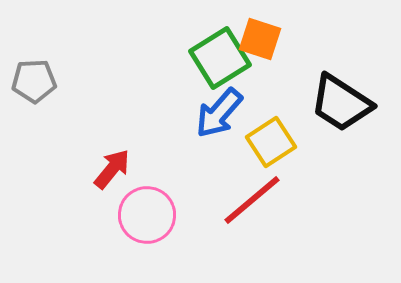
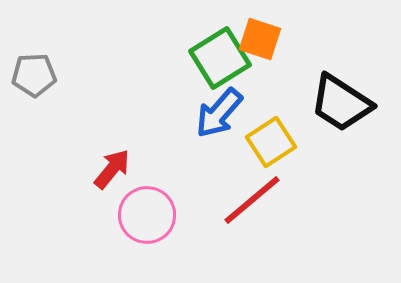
gray pentagon: moved 6 px up
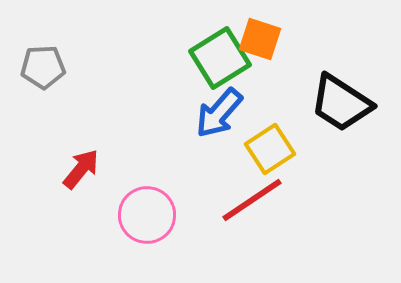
gray pentagon: moved 9 px right, 8 px up
yellow square: moved 1 px left, 7 px down
red arrow: moved 31 px left
red line: rotated 6 degrees clockwise
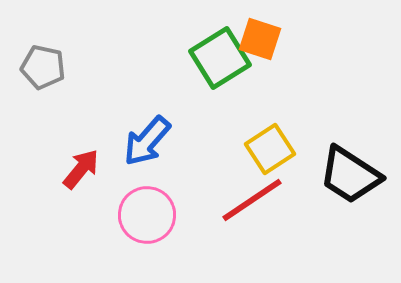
gray pentagon: rotated 15 degrees clockwise
black trapezoid: moved 9 px right, 72 px down
blue arrow: moved 72 px left, 28 px down
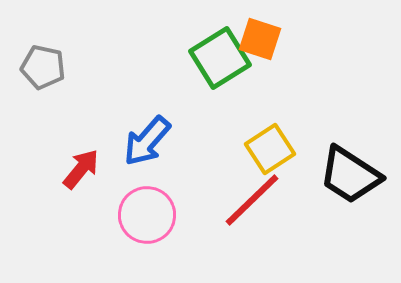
red line: rotated 10 degrees counterclockwise
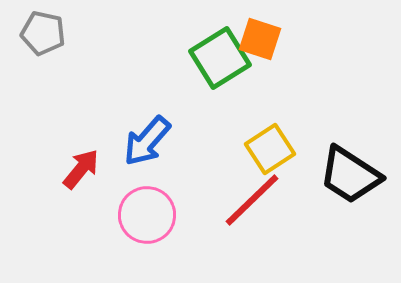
gray pentagon: moved 34 px up
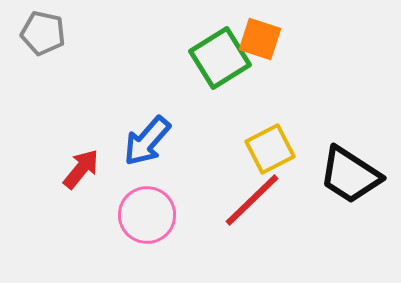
yellow square: rotated 6 degrees clockwise
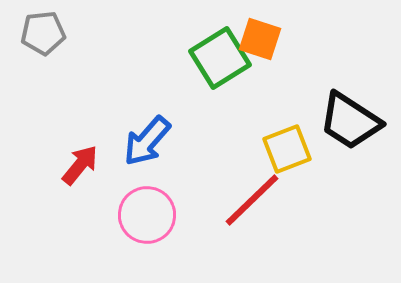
gray pentagon: rotated 18 degrees counterclockwise
yellow square: moved 17 px right; rotated 6 degrees clockwise
red arrow: moved 1 px left, 4 px up
black trapezoid: moved 54 px up
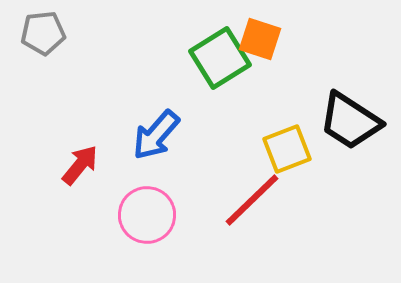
blue arrow: moved 9 px right, 6 px up
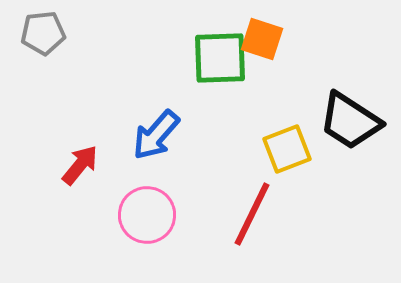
orange square: moved 2 px right
green square: rotated 30 degrees clockwise
red line: moved 14 px down; rotated 20 degrees counterclockwise
